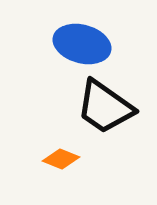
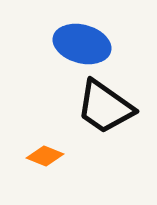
orange diamond: moved 16 px left, 3 px up
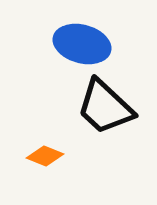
black trapezoid: rotated 8 degrees clockwise
